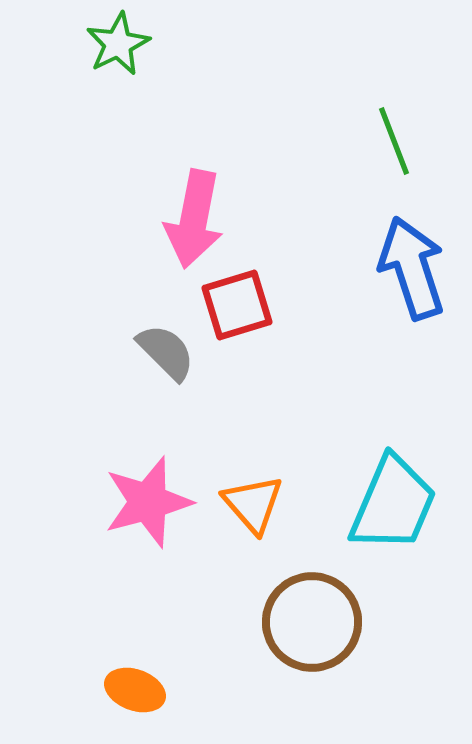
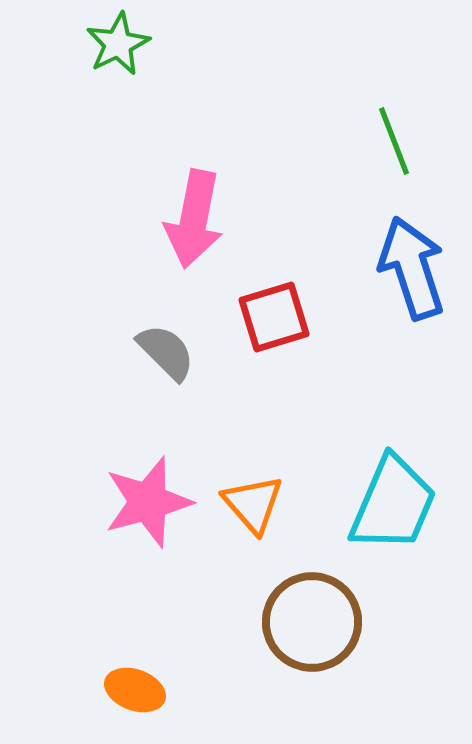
red square: moved 37 px right, 12 px down
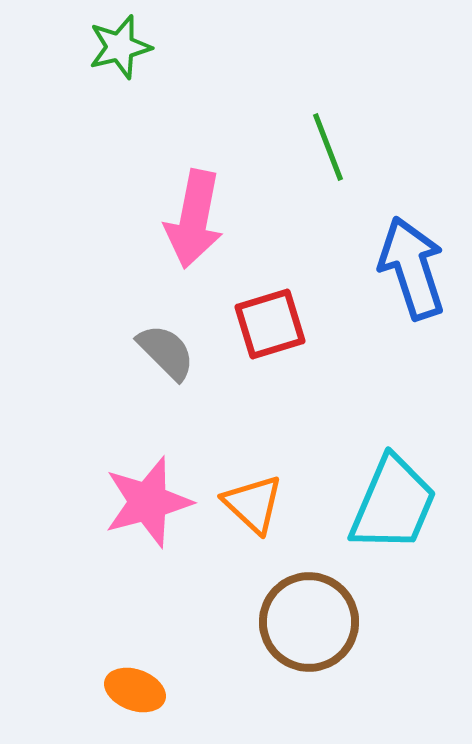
green star: moved 2 px right, 3 px down; rotated 12 degrees clockwise
green line: moved 66 px left, 6 px down
red square: moved 4 px left, 7 px down
orange triangle: rotated 6 degrees counterclockwise
brown circle: moved 3 px left
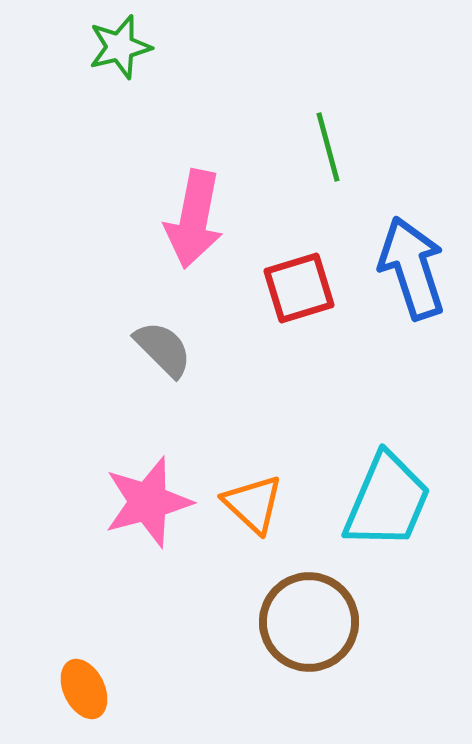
green line: rotated 6 degrees clockwise
red square: moved 29 px right, 36 px up
gray semicircle: moved 3 px left, 3 px up
cyan trapezoid: moved 6 px left, 3 px up
orange ellipse: moved 51 px left, 1 px up; rotated 44 degrees clockwise
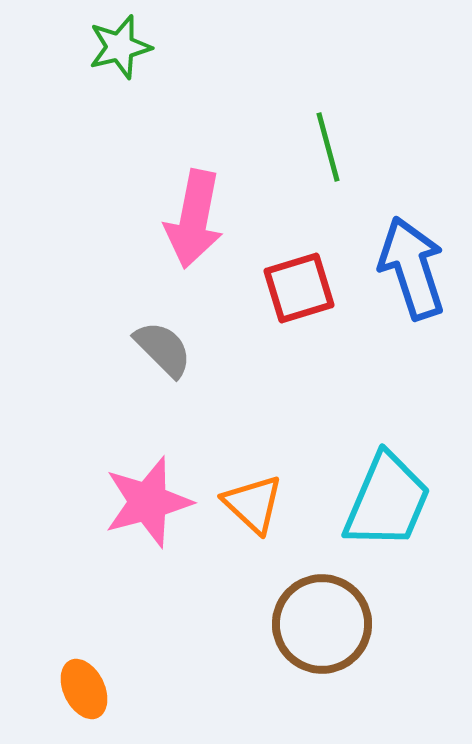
brown circle: moved 13 px right, 2 px down
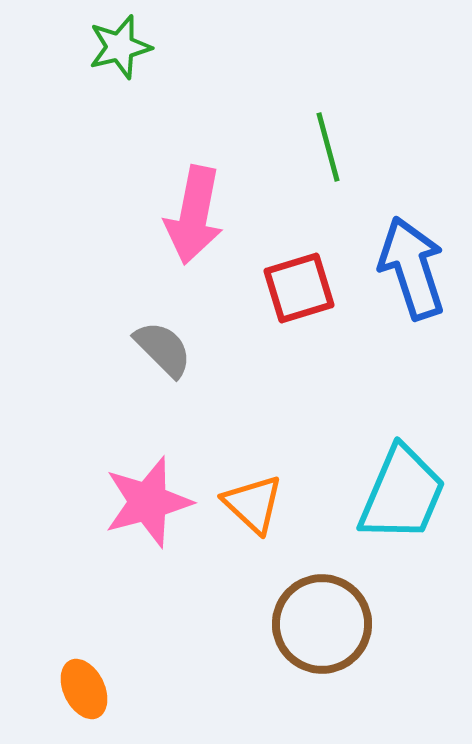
pink arrow: moved 4 px up
cyan trapezoid: moved 15 px right, 7 px up
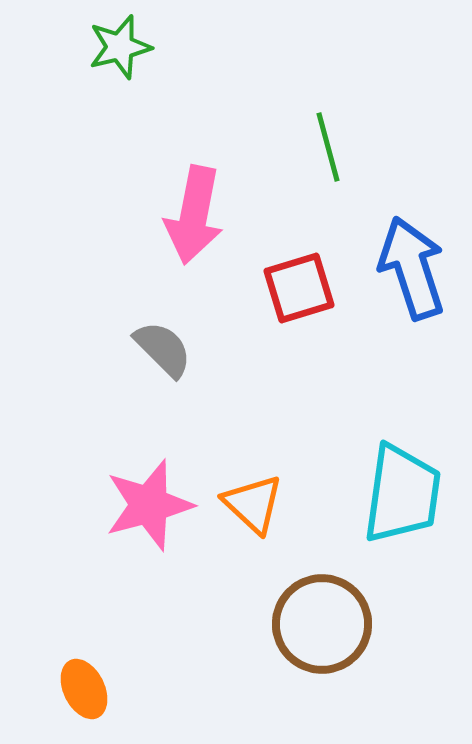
cyan trapezoid: rotated 15 degrees counterclockwise
pink star: moved 1 px right, 3 px down
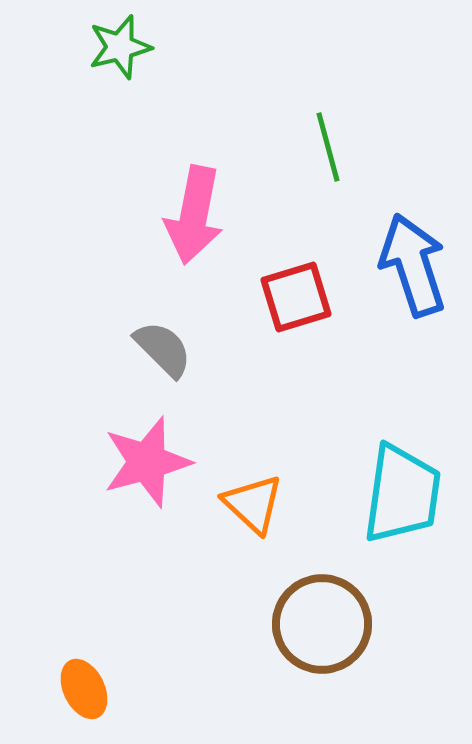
blue arrow: moved 1 px right, 3 px up
red square: moved 3 px left, 9 px down
pink star: moved 2 px left, 43 px up
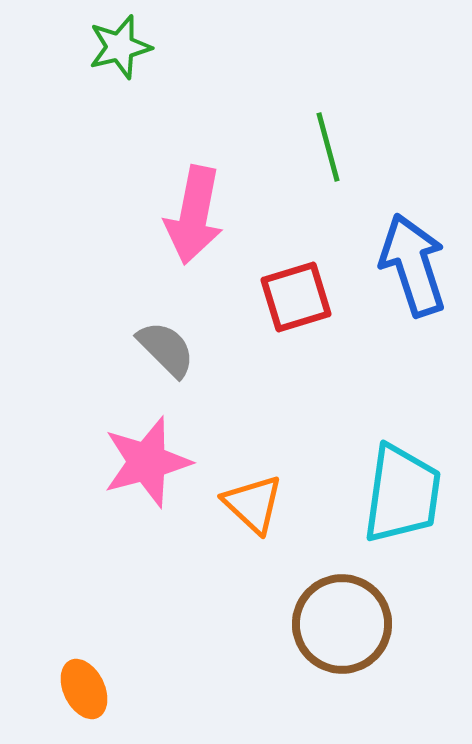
gray semicircle: moved 3 px right
brown circle: moved 20 px right
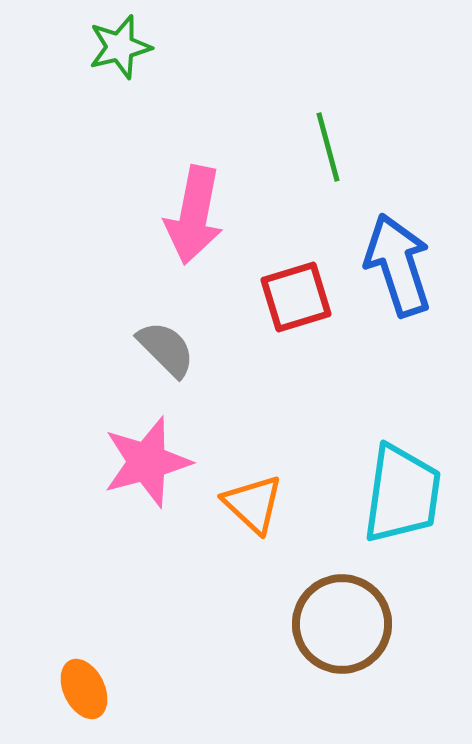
blue arrow: moved 15 px left
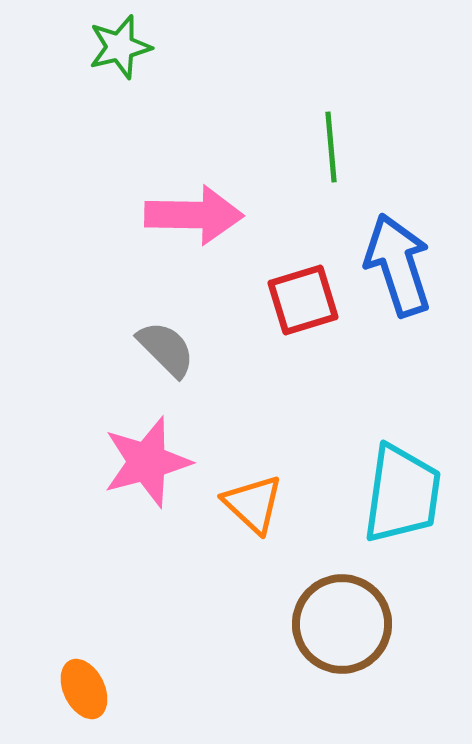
green line: moved 3 px right; rotated 10 degrees clockwise
pink arrow: rotated 100 degrees counterclockwise
red square: moved 7 px right, 3 px down
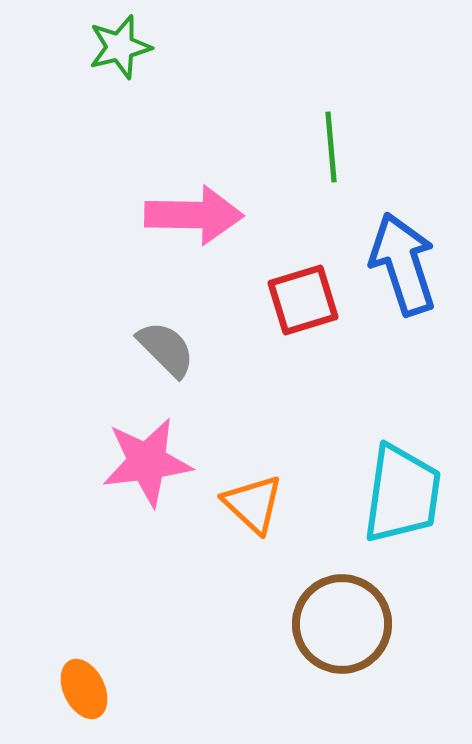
blue arrow: moved 5 px right, 1 px up
pink star: rotated 8 degrees clockwise
